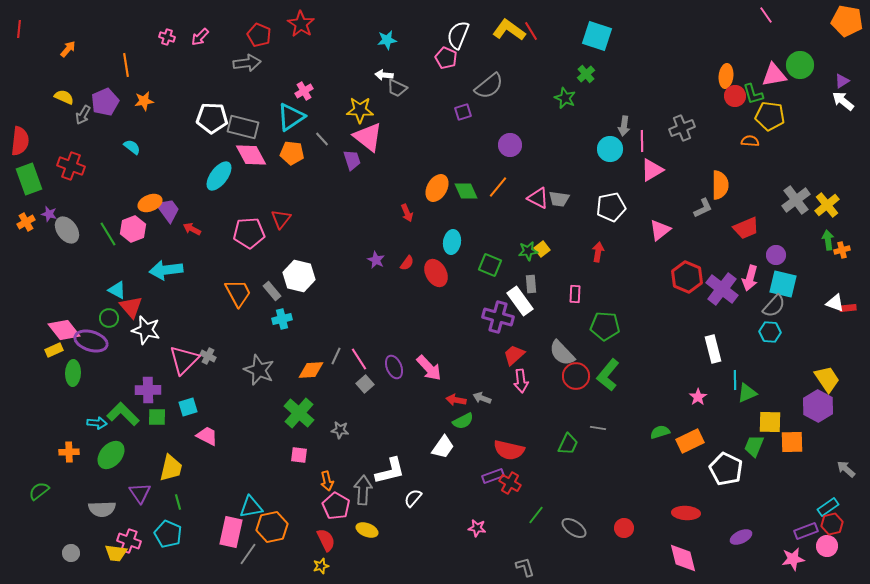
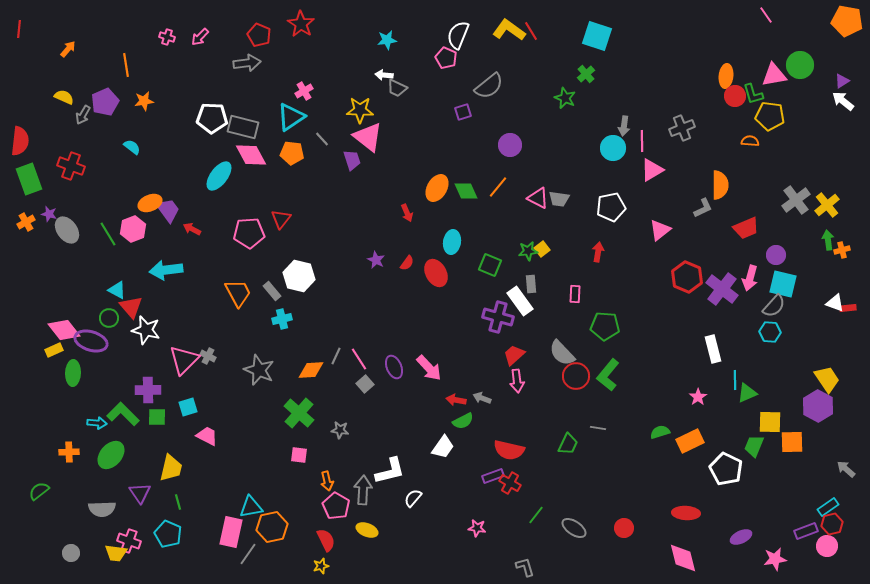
cyan circle at (610, 149): moved 3 px right, 1 px up
pink arrow at (521, 381): moved 4 px left
pink star at (793, 559): moved 18 px left
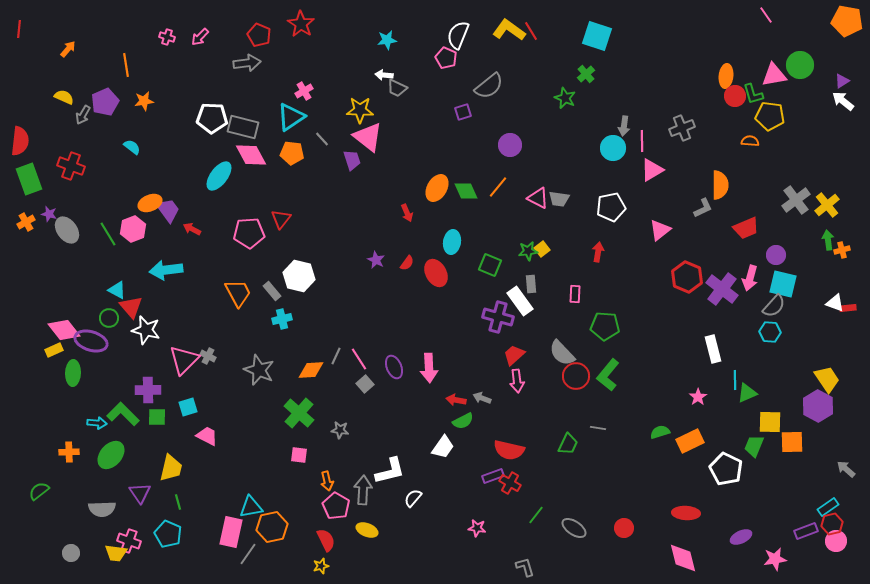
pink arrow at (429, 368): rotated 40 degrees clockwise
pink circle at (827, 546): moved 9 px right, 5 px up
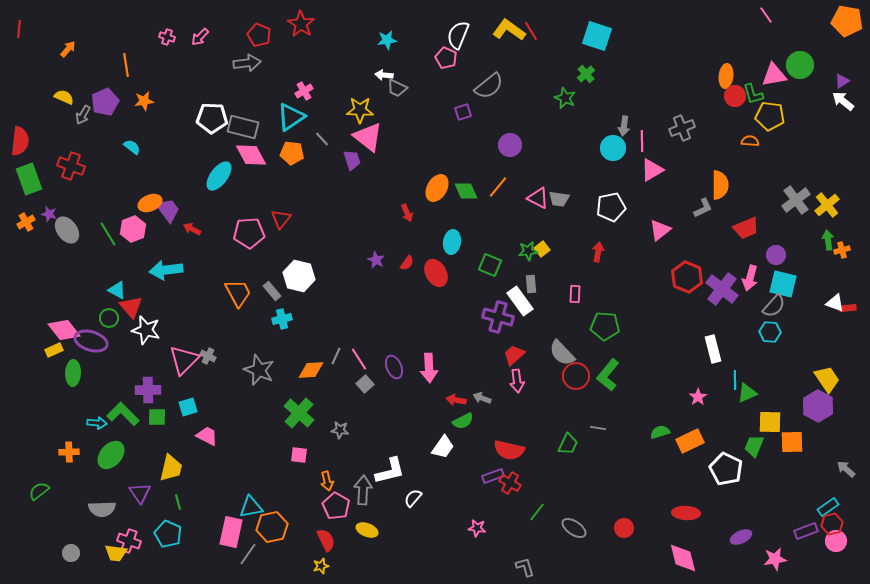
green line at (536, 515): moved 1 px right, 3 px up
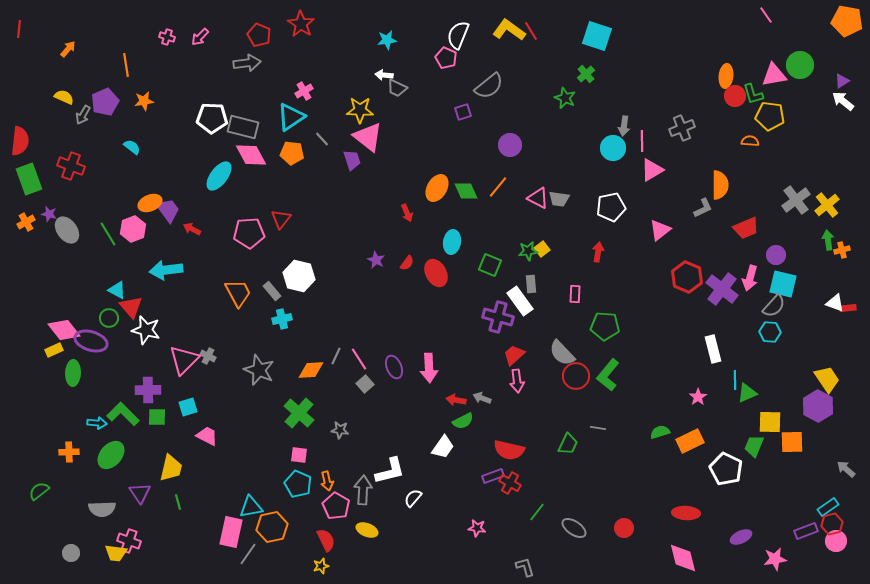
cyan pentagon at (168, 534): moved 130 px right, 50 px up
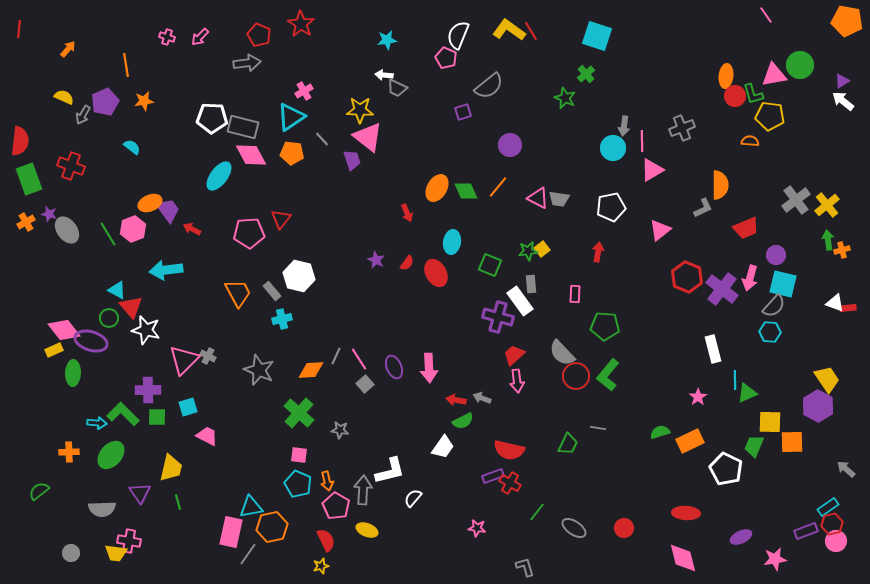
pink cross at (129, 541): rotated 10 degrees counterclockwise
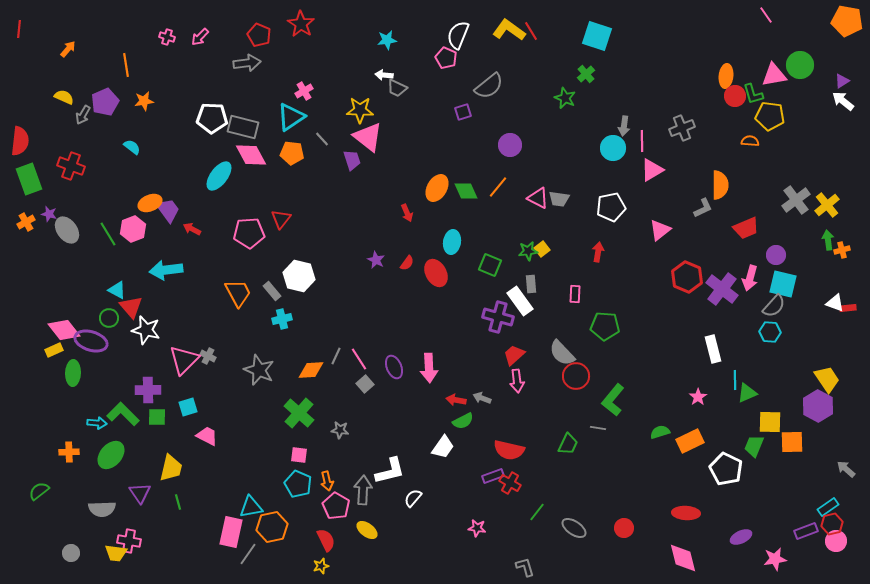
green L-shape at (608, 375): moved 5 px right, 25 px down
yellow ellipse at (367, 530): rotated 15 degrees clockwise
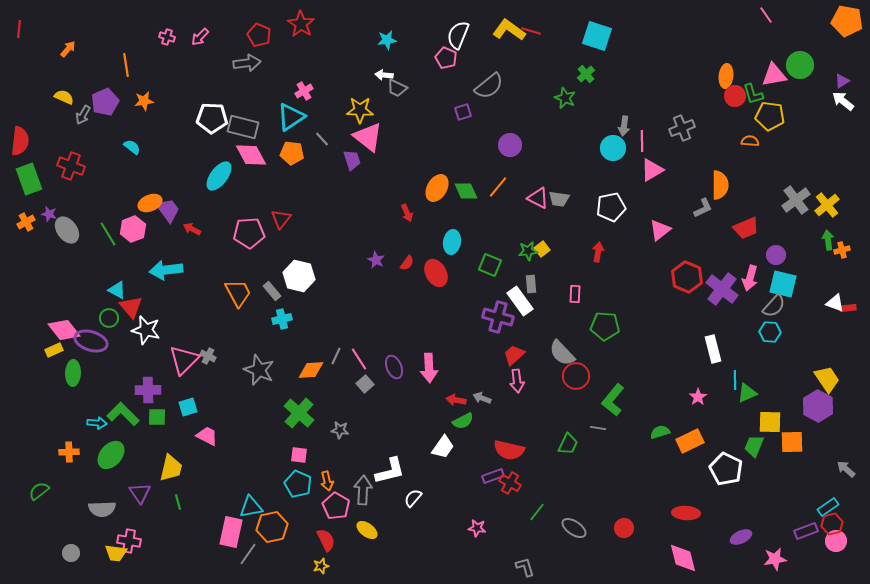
red line at (531, 31): rotated 42 degrees counterclockwise
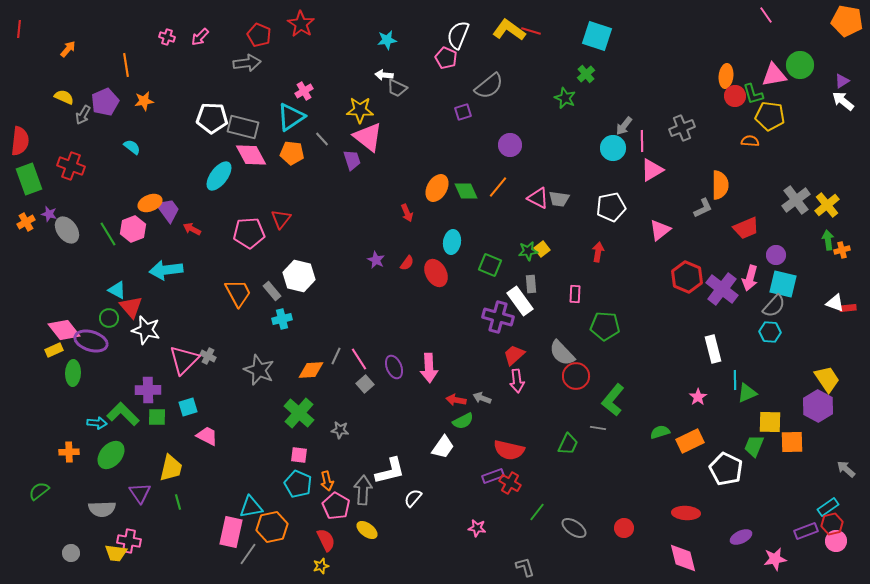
gray arrow at (624, 126): rotated 30 degrees clockwise
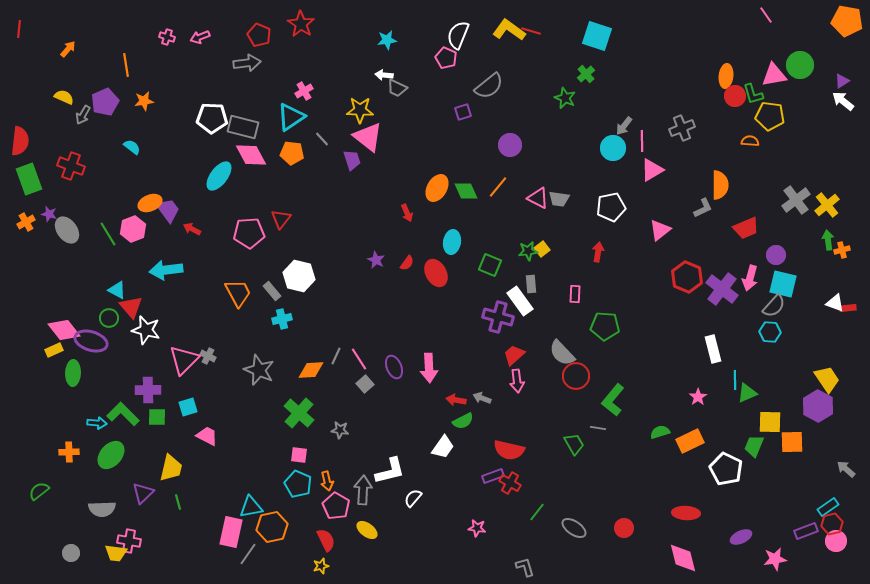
pink arrow at (200, 37): rotated 24 degrees clockwise
green trapezoid at (568, 444): moved 6 px right; rotated 55 degrees counterclockwise
purple triangle at (140, 493): moved 3 px right; rotated 20 degrees clockwise
